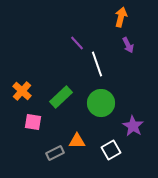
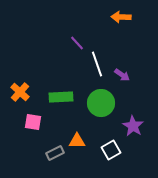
orange arrow: rotated 102 degrees counterclockwise
purple arrow: moved 6 px left, 30 px down; rotated 28 degrees counterclockwise
orange cross: moved 2 px left, 1 px down
green rectangle: rotated 40 degrees clockwise
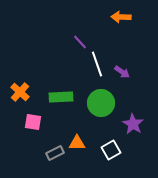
purple line: moved 3 px right, 1 px up
purple arrow: moved 3 px up
purple star: moved 2 px up
orange triangle: moved 2 px down
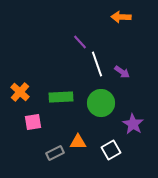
pink square: rotated 18 degrees counterclockwise
orange triangle: moved 1 px right, 1 px up
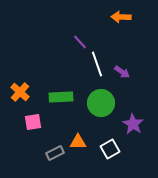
white square: moved 1 px left, 1 px up
